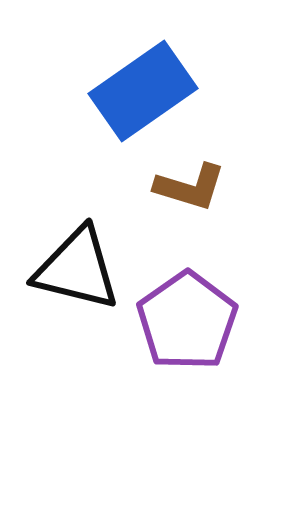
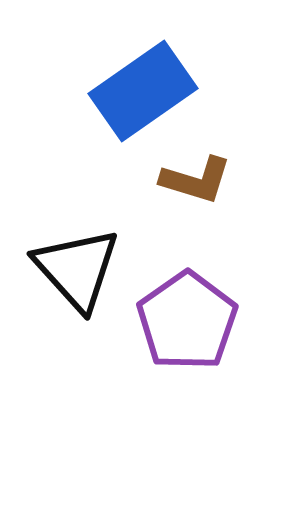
brown L-shape: moved 6 px right, 7 px up
black triangle: rotated 34 degrees clockwise
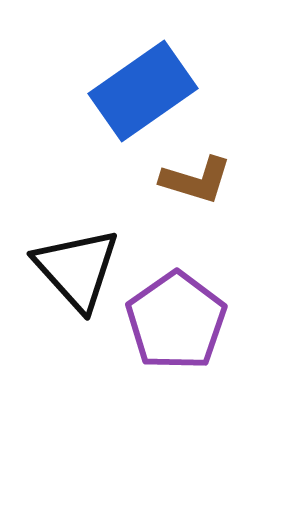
purple pentagon: moved 11 px left
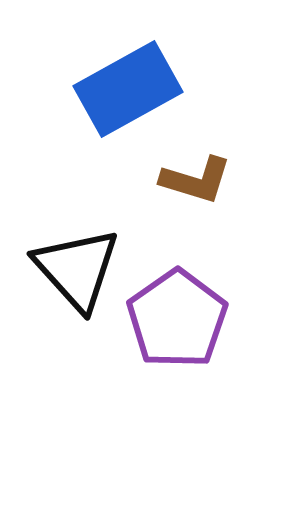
blue rectangle: moved 15 px left, 2 px up; rotated 6 degrees clockwise
purple pentagon: moved 1 px right, 2 px up
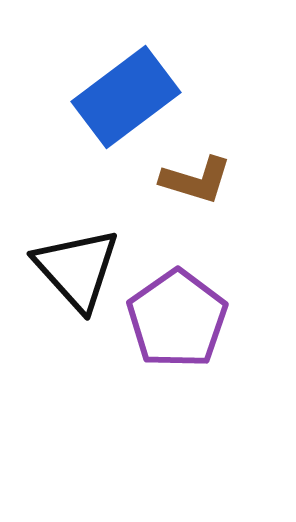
blue rectangle: moved 2 px left, 8 px down; rotated 8 degrees counterclockwise
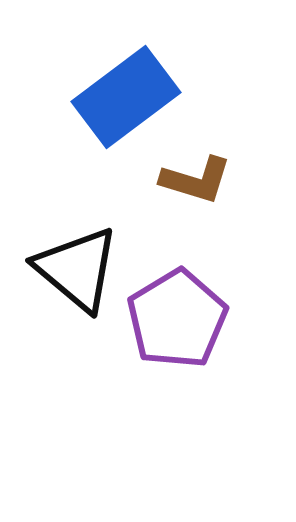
black triangle: rotated 8 degrees counterclockwise
purple pentagon: rotated 4 degrees clockwise
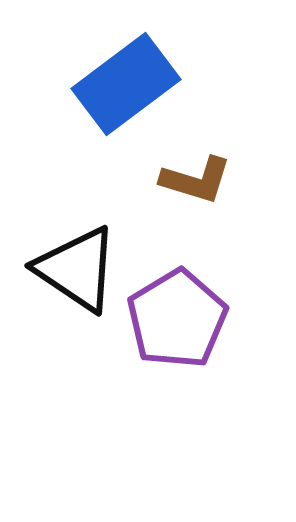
blue rectangle: moved 13 px up
black triangle: rotated 6 degrees counterclockwise
